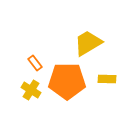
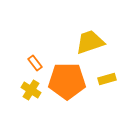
yellow trapezoid: moved 2 px right, 1 px up; rotated 12 degrees clockwise
yellow rectangle: rotated 18 degrees counterclockwise
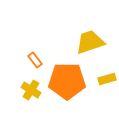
orange rectangle: moved 3 px up
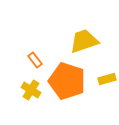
yellow trapezoid: moved 6 px left, 1 px up
orange pentagon: rotated 18 degrees clockwise
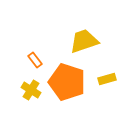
orange pentagon: moved 1 px down
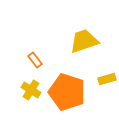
orange pentagon: moved 10 px down
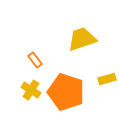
yellow trapezoid: moved 2 px left, 2 px up
orange pentagon: moved 1 px left
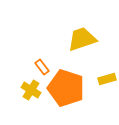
orange rectangle: moved 7 px right, 7 px down
orange pentagon: moved 4 px up
